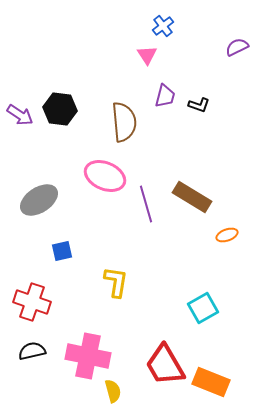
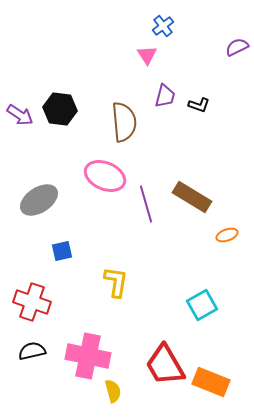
cyan square: moved 1 px left, 3 px up
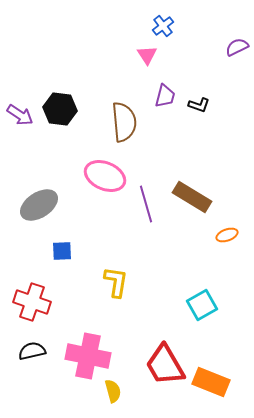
gray ellipse: moved 5 px down
blue square: rotated 10 degrees clockwise
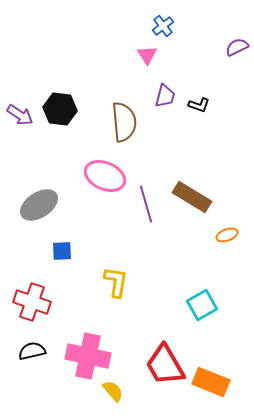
yellow semicircle: rotated 25 degrees counterclockwise
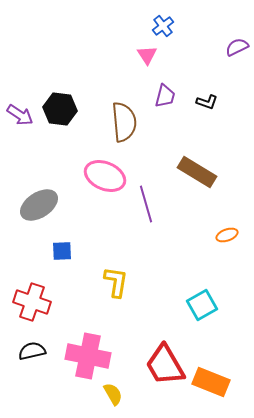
black L-shape: moved 8 px right, 3 px up
brown rectangle: moved 5 px right, 25 px up
yellow semicircle: moved 3 px down; rotated 10 degrees clockwise
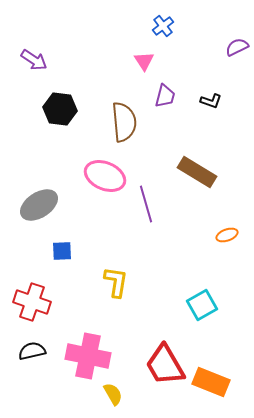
pink triangle: moved 3 px left, 6 px down
black L-shape: moved 4 px right, 1 px up
purple arrow: moved 14 px right, 55 px up
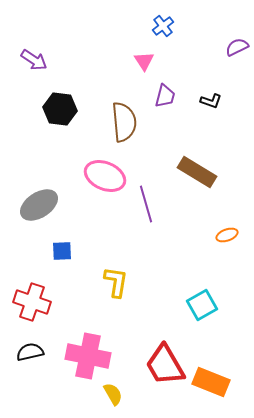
black semicircle: moved 2 px left, 1 px down
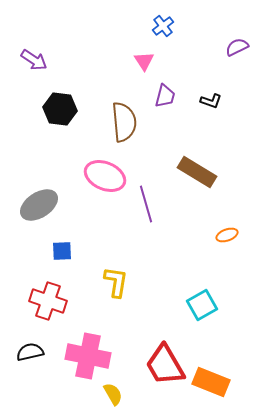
red cross: moved 16 px right, 1 px up
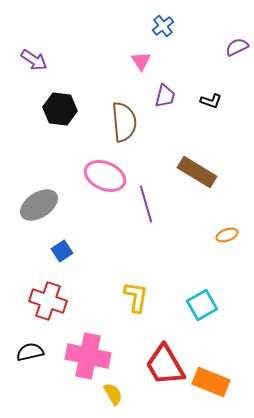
pink triangle: moved 3 px left
blue square: rotated 30 degrees counterclockwise
yellow L-shape: moved 20 px right, 15 px down
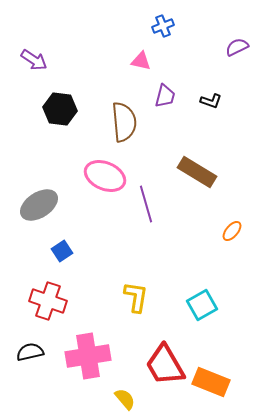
blue cross: rotated 15 degrees clockwise
pink triangle: rotated 45 degrees counterclockwise
orange ellipse: moved 5 px right, 4 px up; rotated 30 degrees counterclockwise
pink cross: rotated 21 degrees counterclockwise
yellow semicircle: moved 12 px right, 5 px down; rotated 10 degrees counterclockwise
